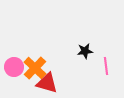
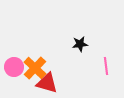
black star: moved 5 px left, 7 px up
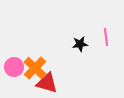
pink line: moved 29 px up
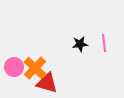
pink line: moved 2 px left, 6 px down
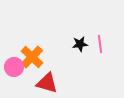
pink line: moved 4 px left, 1 px down
orange cross: moved 3 px left, 11 px up
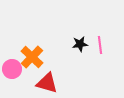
pink line: moved 1 px down
pink circle: moved 2 px left, 2 px down
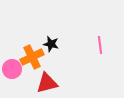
black star: moved 29 px left; rotated 21 degrees clockwise
orange cross: rotated 20 degrees clockwise
red triangle: rotated 30 degrees counterclockwise
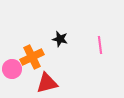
black star: moved 9 px right, 5 px up
